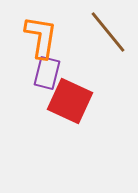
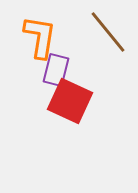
orange L-shape: moved 1 px left
purple rectangle: moved 9 px right, 3 px up
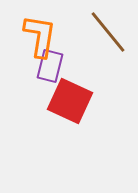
orange L-shape: moved 1 px up
purple rectangle: moved 6 px left, 4 px up
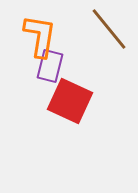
brown line: moved 1 px right, 3 px up
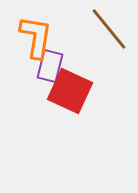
orange L-shape: moved 4 px left, 1 px down
red square: moved 10 px up
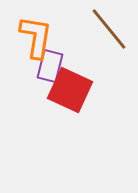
red square: moved 1 px up
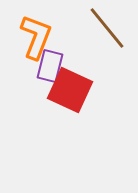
brown line: moved 2 px left, 1 px up
orange L-shape: rotated 12 degrees clockwise
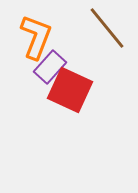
purple rectangle: moved 1 px down; rotated 28 degrees clockwise
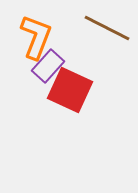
brown line: rotated 24 degrees counterclockwise
purple rectangle: moved 2 px left, 1 px up
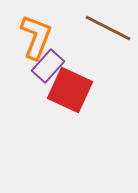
brown line: moved 1 px right
